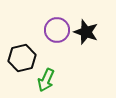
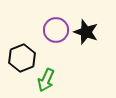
purple circle: moved 1 px left
black hexagon: rotated 8 degrees counterclockwise
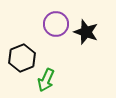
purple circle: moved 6 px up
